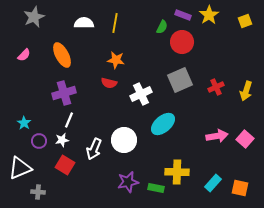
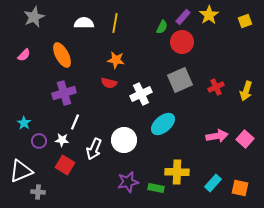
purple rectangle: moved 2 px down; rotated 70 degrees counterclockwise
white line: moved 6 px right, 2 px down
white star: rotated 16 degrees clockwise
white triangle: moved 1 px right, 3 px down
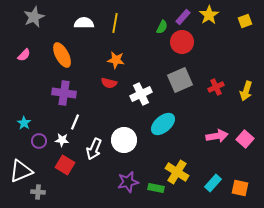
purple cross: rotated 25 degrees clockwise
yellow cross: rotated 30 degrees clockwise
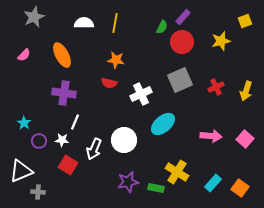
yellow star: moved 12 px right, 26 px down; rotated 18 degrees clockwise
pink arrow: moved 6 px left; rotated 15 degrees clockwise
red square: moved 3 px right
orange square: rotated 24 degrees clockwise
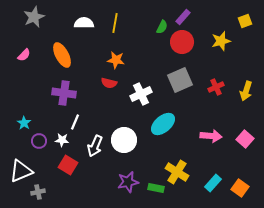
white arrow: moved 1 px right, 3 px up
gray cross: rotated 16 degrees counterclockwise
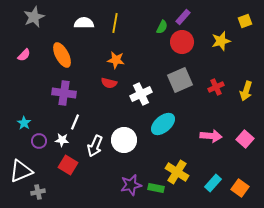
purple star: moved 3 px right, 3 px down
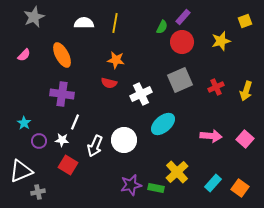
purple cross: moved 2 px left, 1 px down
yellow cross: rotated 15 degrees clockwise
